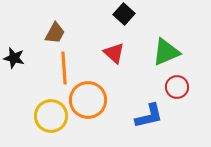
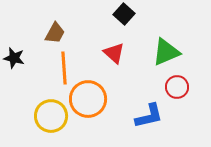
orange circle: moved 1 px up
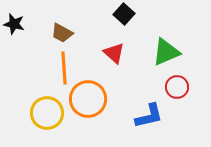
brown trapezoid: moved 7 px right; rotated 90 degrees clockwise
black star: moved 34 px up
yellow circle: moved 4 px left, 3 px up
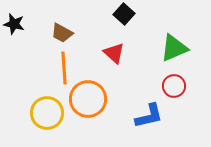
green triangle: moved 8 px right, 4 px up
red circle: moved 3 px left, 1 px up
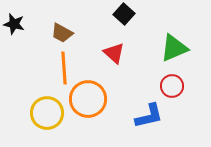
red circle: moved 2 px left
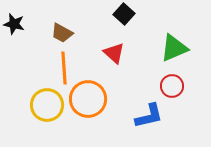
yellow circle: moved 8 px up
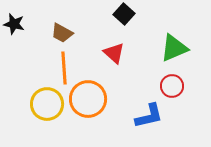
yellow circle: moved 1 px up
